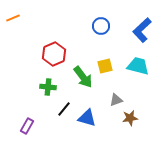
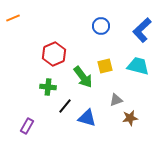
black line: moved 1 px right, 3 px up
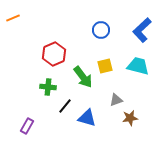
blue circle: moved 4 px down
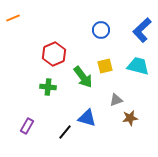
black line: moved 26 px down
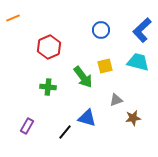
red hexagon: moved 5 px left, 7 px up
cyan trapezoid: moved 4 px up
brown star: moved 3 px right
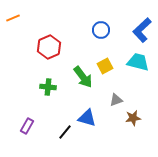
yellow square: rotated 14 degrees counterclockwise
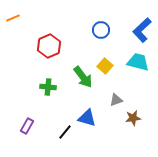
red hexagon: moved 1 px up
yellow square: rotated 21 degrees counterclockwise
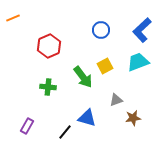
cyan trapezoid: rotated 35 degrees counterclockwise
yellow square: rotated 21 degrees clockwise
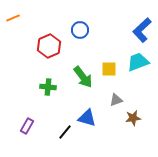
blue circle: moved 21 px left
yellow square: moved 4 px right, 3 px down; rotated 28 degrees clockwise
